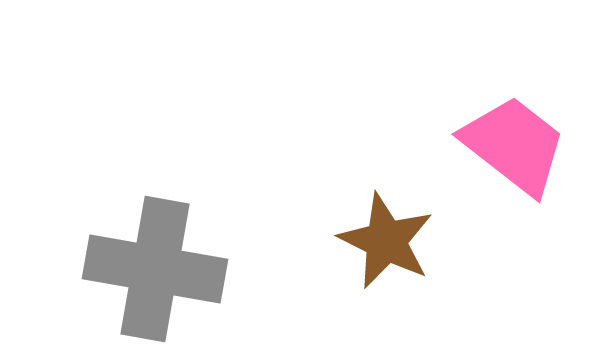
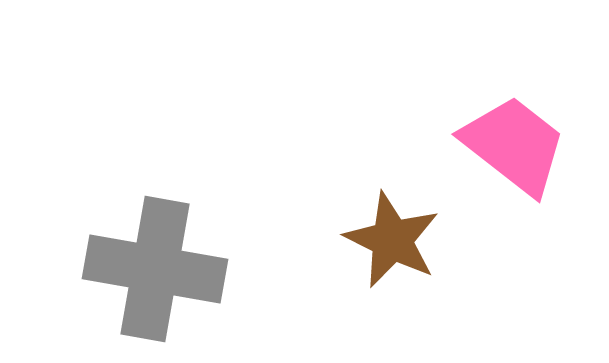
brown star: moved 6 px right, 1 px up
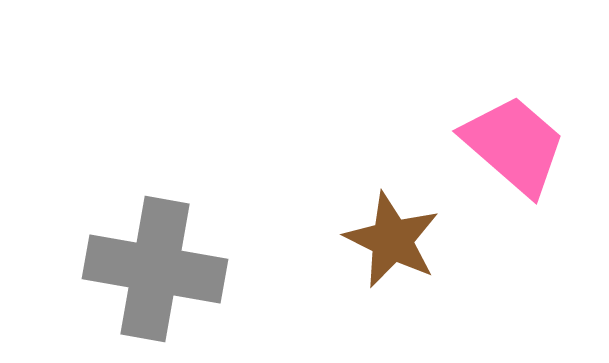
pink trapezoid: rotated 3 degrees clockwise
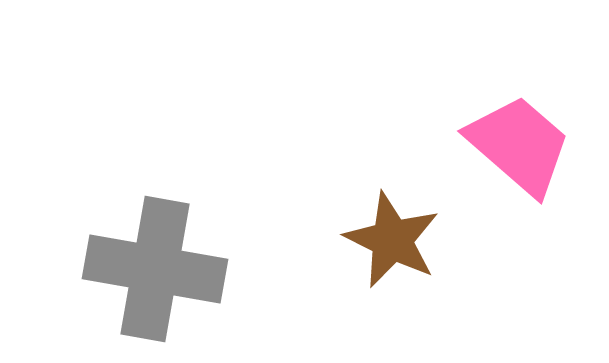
pink trapezoid: moved 5 px right
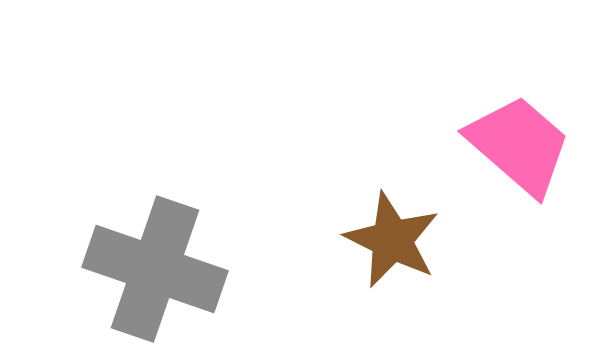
gray cross: rotated 9 degrees clockwise
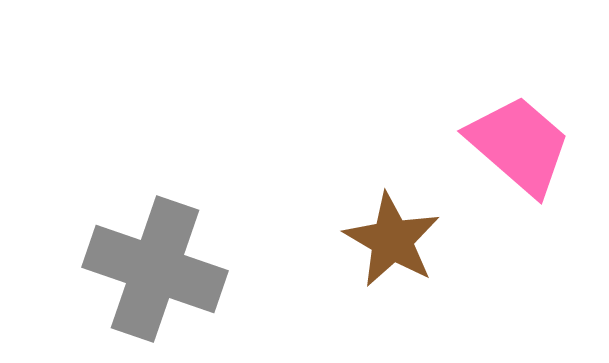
brown star: rotated 4 degrees clockwise
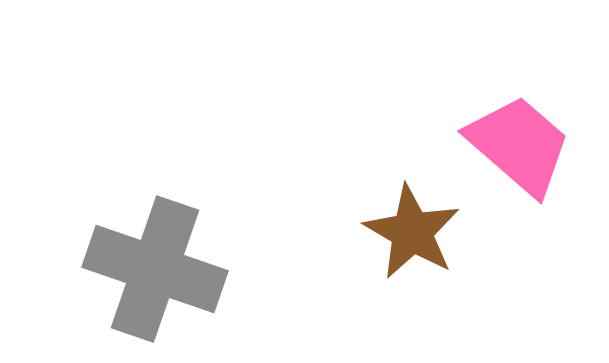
brown star: moved 20 px right, 8 px up
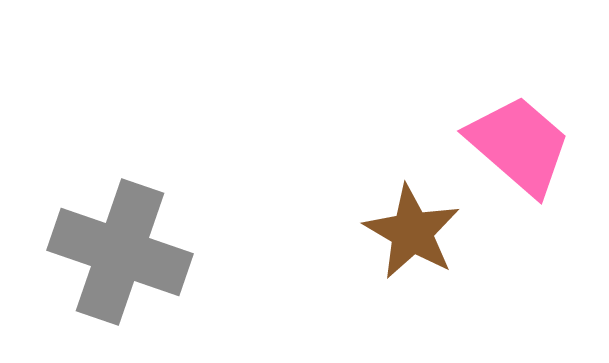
gray cross: moved 35 px left, 17 px up
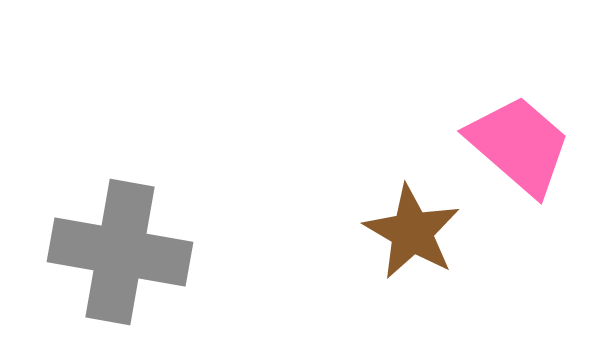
gray cross: rotated 9 degrees counterclockwise
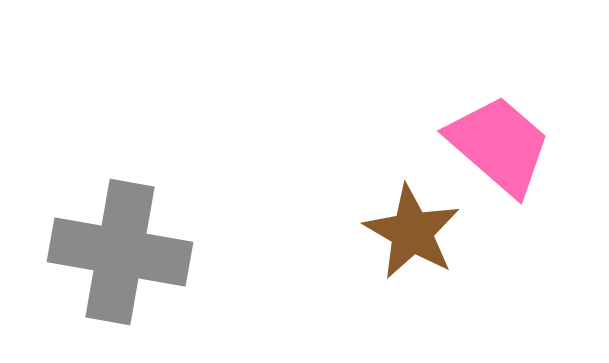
pink trapezoid: moved 20 px left
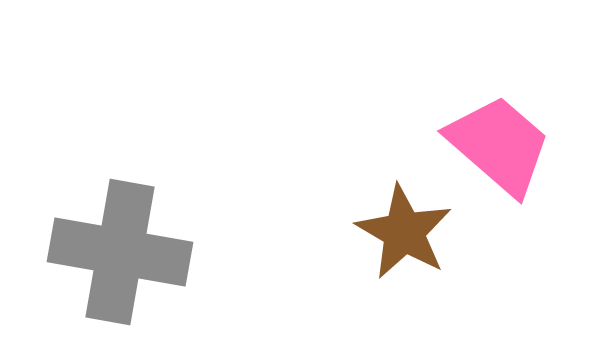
brown star: moved 8 px left
